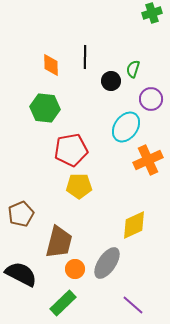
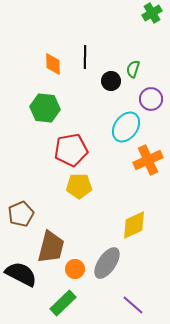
green cross: rotated 12 degrees counterclockwise
orange diamond: moved 2 px right, 1 px up
brown trapezoid: moved 8 px left, 5 px down
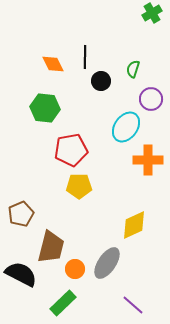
orange diamond: rotated 25 degrees counterclockwise
black circle: moved 10 px left
orange cross: rotated 24 degrees clockwise
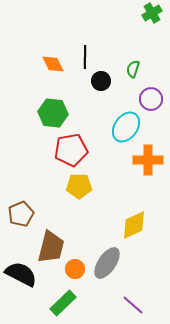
green hexagon: moved 8 px right, 5 px down
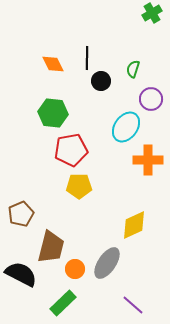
black line: moved 2 px right, 1 px down
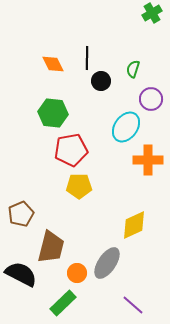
orange circle: moved 2 px right, 4 px down
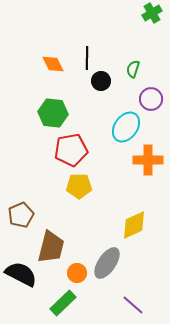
brown pentagon: moved 1 px down
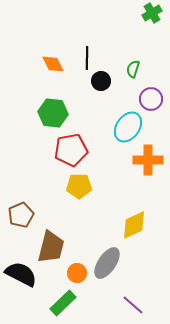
cyan ellipse: moved 2 px right
